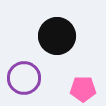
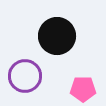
purple circle: moved 1 px right, 2 px up
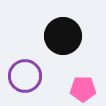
black circle: moved 6 px right
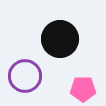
black circle: moved 3 px left, 3 px down
